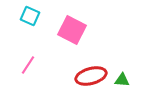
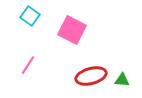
cyan square: rotated 12 degrees clockwise
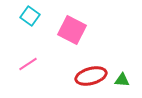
pink line: moved 1 px up; rotated 24 degrees clockwise
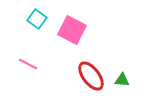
cyan square: moved 7 px right, 3 px down
pink line: rotated 60 degrees clockwise
red ellipse: rotated 68 degrees clockwise
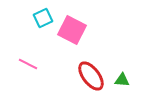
cyan square: moved 6 px right, 1 px up; rotated 30 degrees clockwise
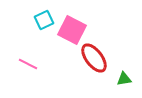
cyan square: moved 1 px right, 2 px down
red ellipse: moved 3 px right, 18 px up
green triangle: moved 2 px right, 1 px up; rotated 14 degrees counterclockwise
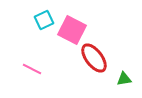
pink line: moved 4 px right, 5 px down
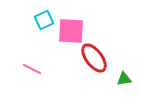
pink square: moved 1 px left, 1 px down; rotated 24 degrees counterclockwise
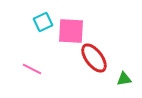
cyan square: moved 1 px left, 2 px down
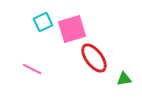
pink square: moved 1 px right, 2 px up; rotated 20 degrees counterclockwise
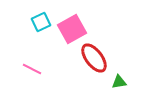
cyan square: moved 2 px left
pink square: rotated 12 degrees counterclockwise
green triangle: moved 5 px left, 3 px down
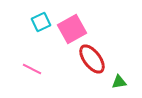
red ellipse: moved 2 px left, 1 px down
